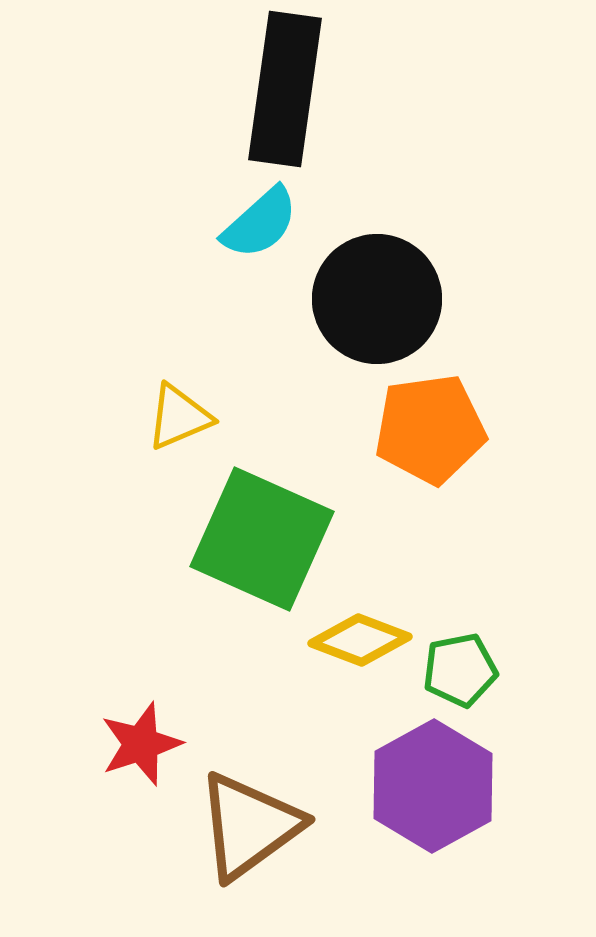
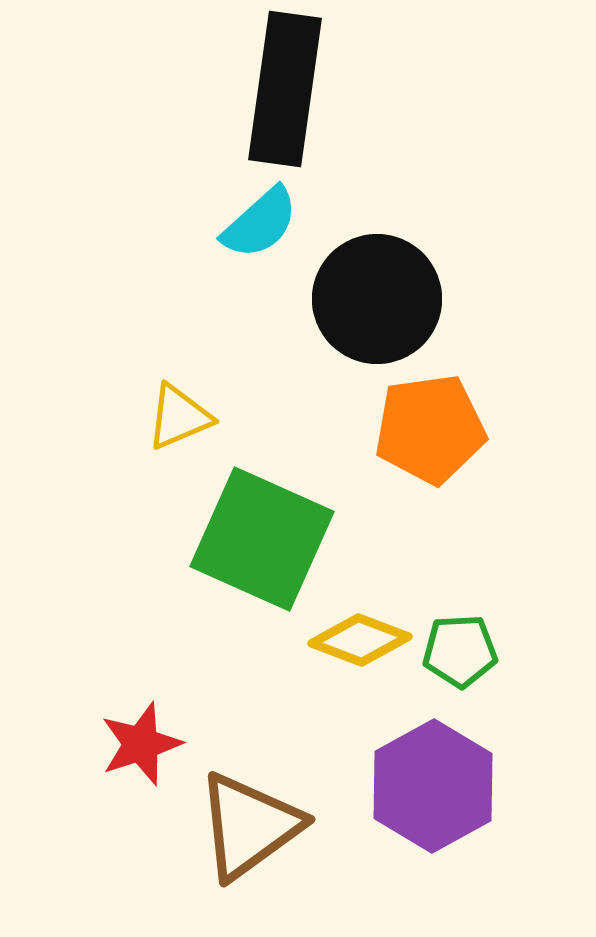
green pentagon: moved 19 px up; rotated 8 degrees clockwise
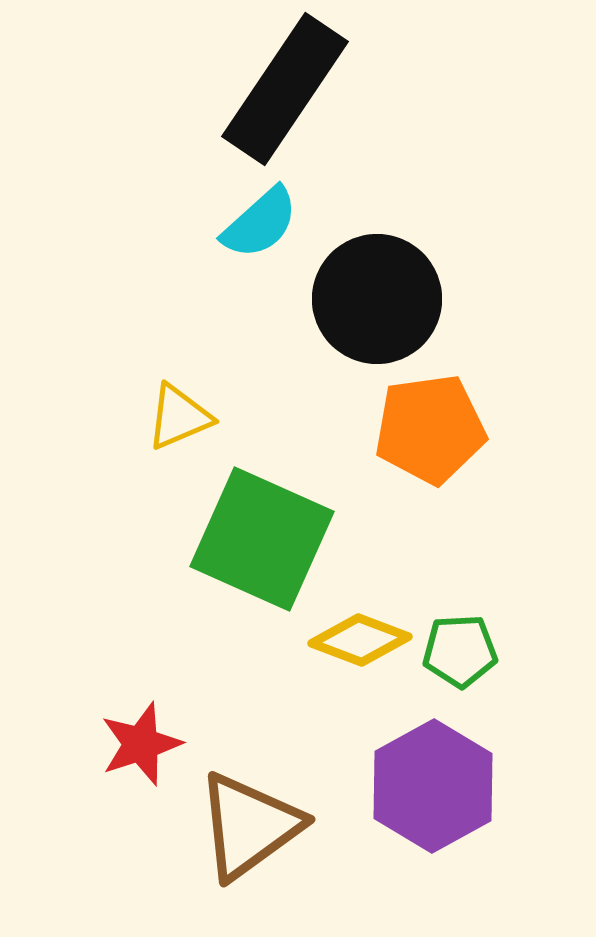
black rectangle: rotated 26 degrees clockwise
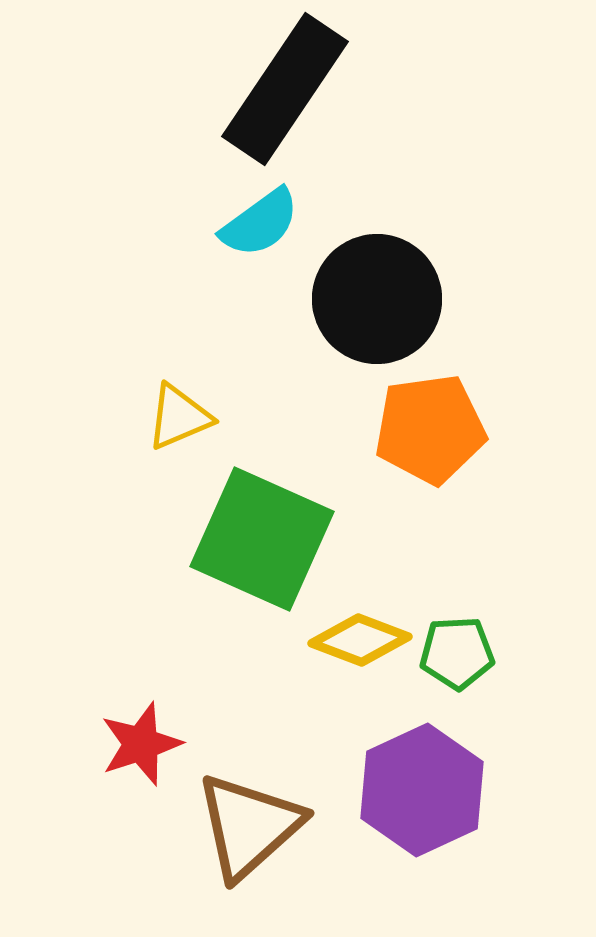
cyan semicircle: rotated 6 degrees clockwise
green pentagon: moved 3 px left, 2 px down
purple hexagon: moved 11 px left, 4 px down; rotated 4 degrees clockwise
brown triangle: rotated 6 degrees counterclockwise
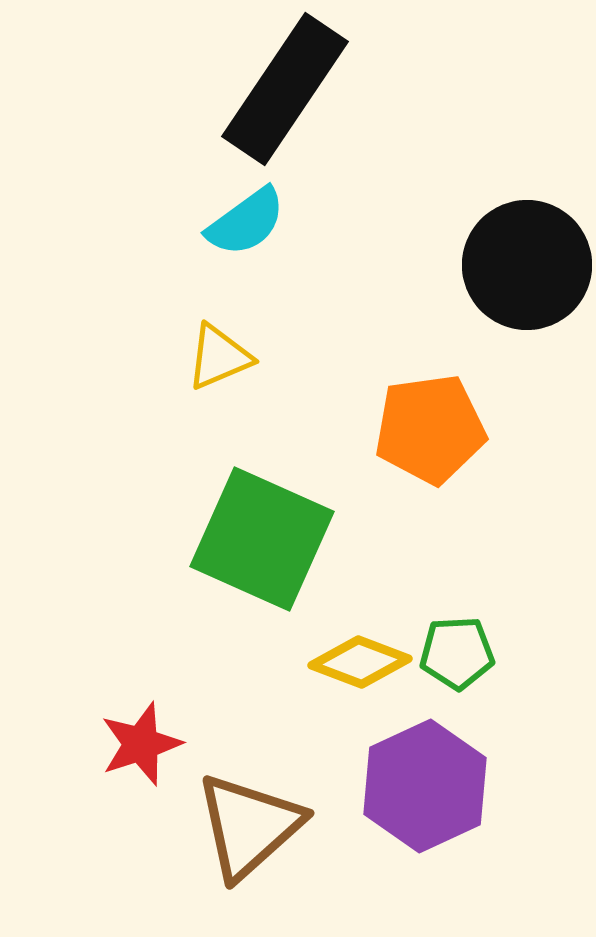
cyan semicircle: moved 14 px left, 1 px up
black circle: moved 150 px right, 34 px up
yellow triangle: moved 40 px right, 60 px up
yellow diamond: moved 22 px down
purple hexagon: moved 3 px right, 4 px up
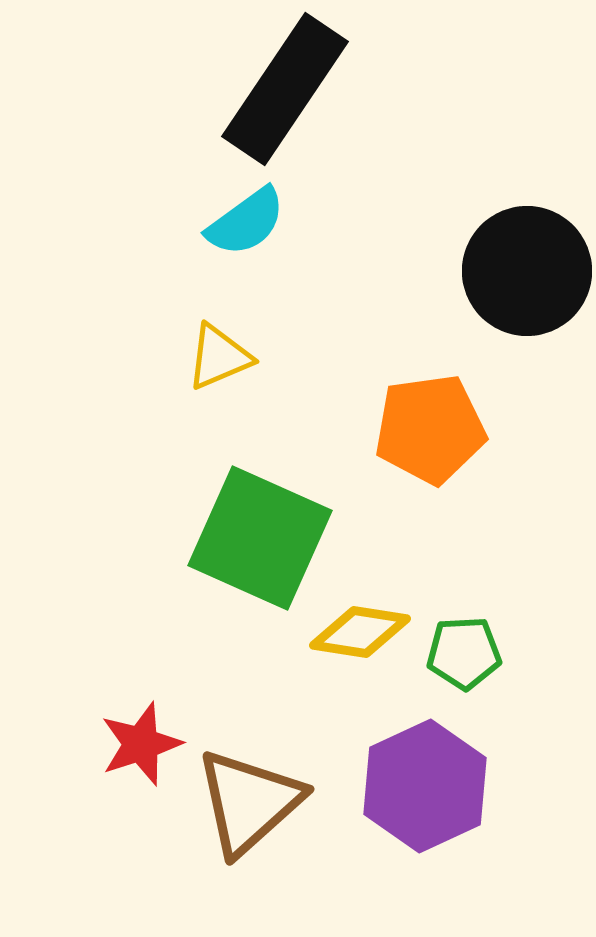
black circle: moved 6 px down
green square: moved 2 px left, 1 px up
green pentagon: moved 7 px right
yellow diamond: moved 30 px up; rotated 12 degrees counterclockwise
brown triangle: moved 24 px up
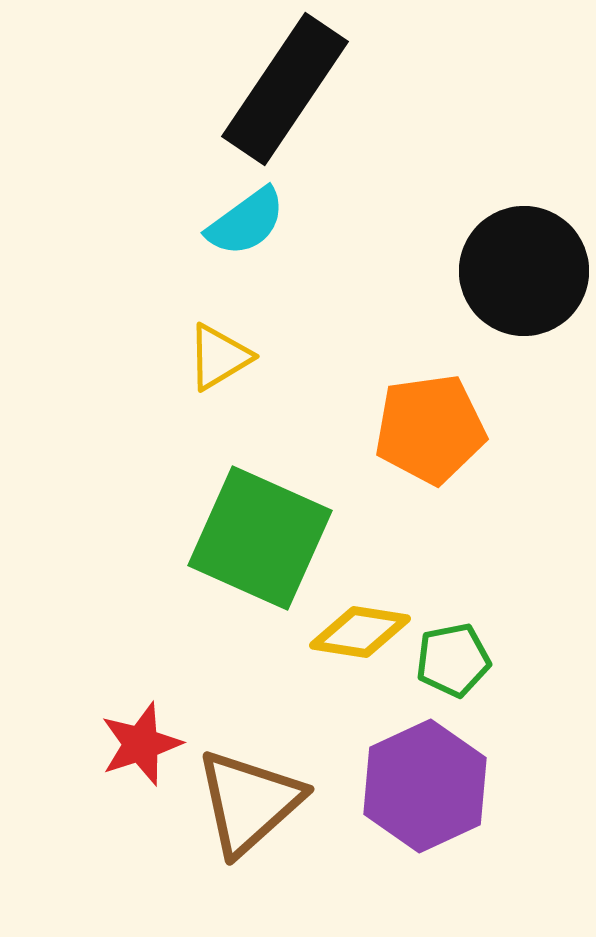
black circle: moved 3 px left
yellow triangle: rotated 8 degrees counterclockwise
green pentagon: moved 11 px left, 7 px down; rotated 8 degrees counterclockwise
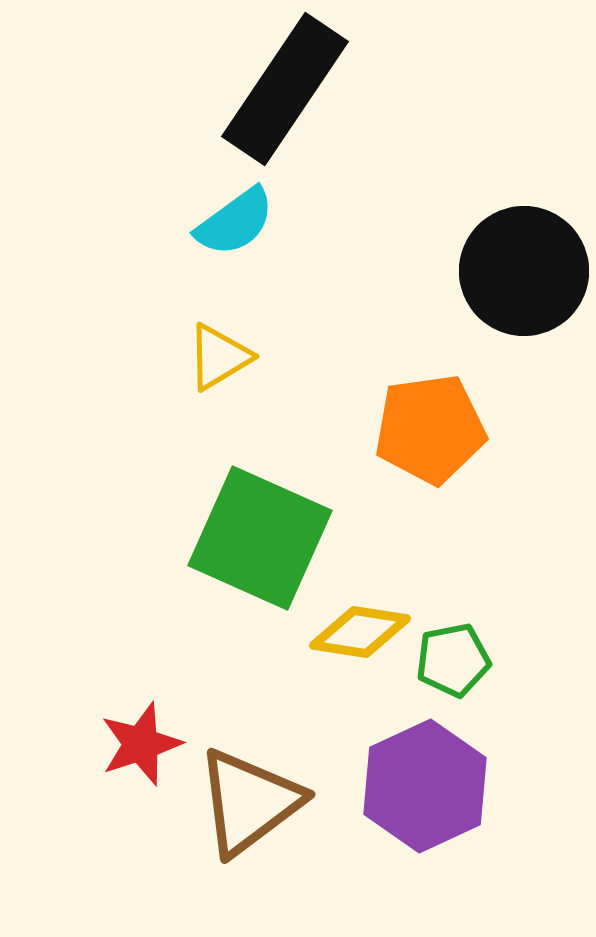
cyan semicircle: moved 11 px left
brown triangle: rotated 5 degrees clockwise
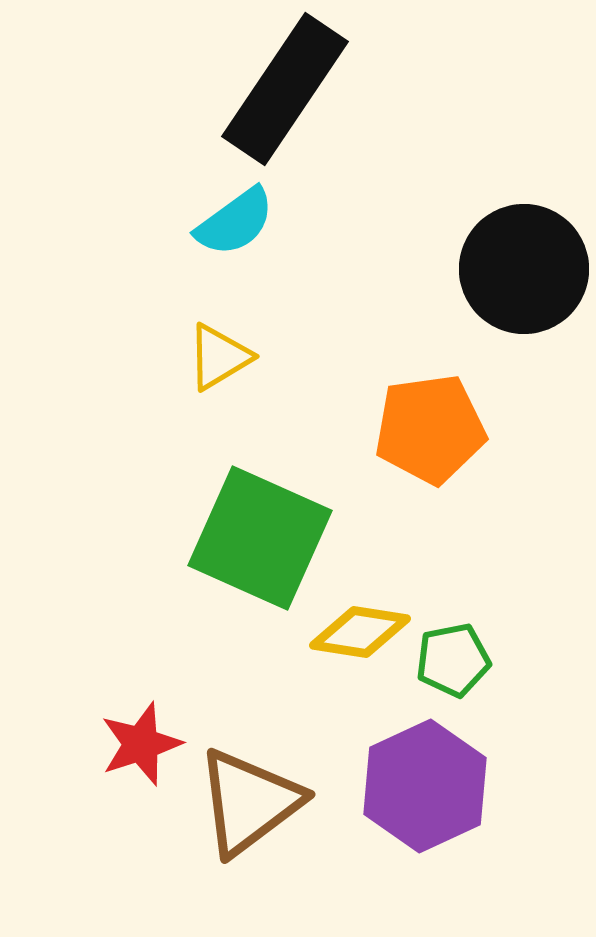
black circle: moved 2 px up
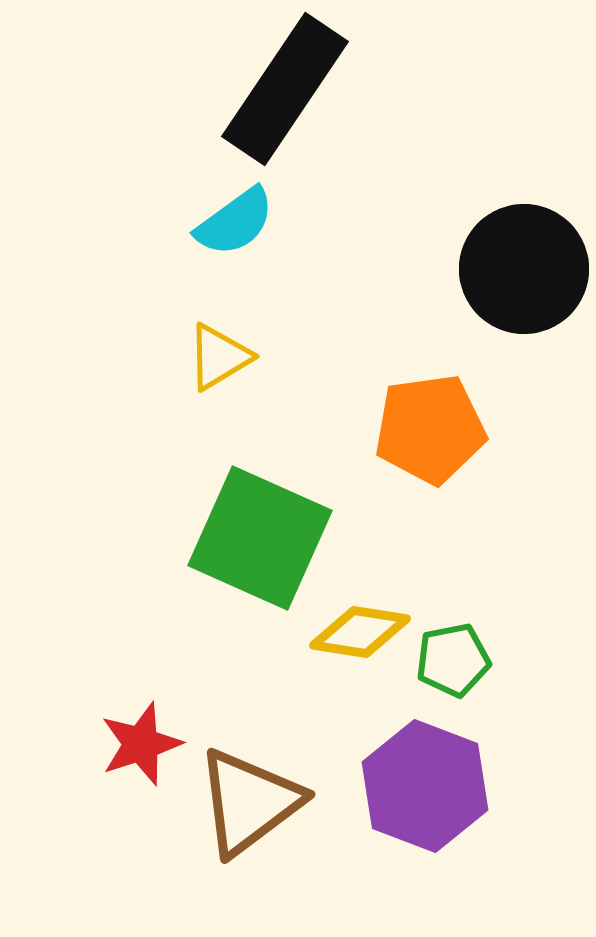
purple hexagon: rotated 14 degrees counterclockwise
